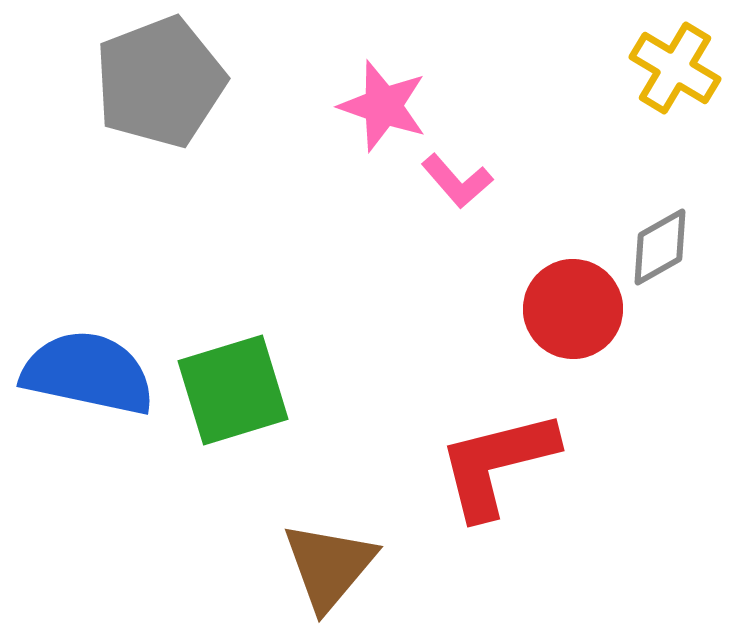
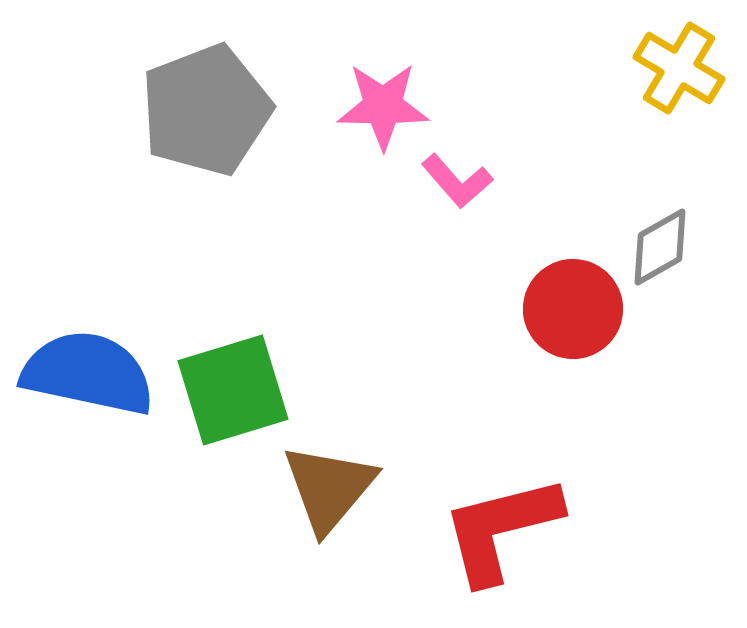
yellow cross: moved 4 px right
gray pentagon: moved 46 px right, 28 px down
pink star: rotated 18 degrees counterclockwise
red L-shape: moved 4 px right, 65 px down
brown triangle: moved 78 px up
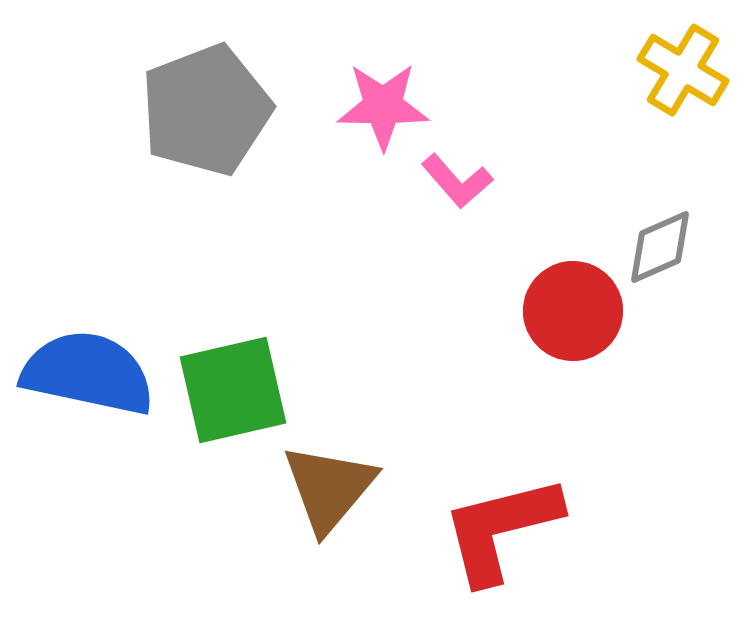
yellow cross: moved 4 px right, 2 px down
gray diamond: rotated 6 degrees clockwise
red circle: moved 2 px down
green square: rotated 4 degrees clockwise
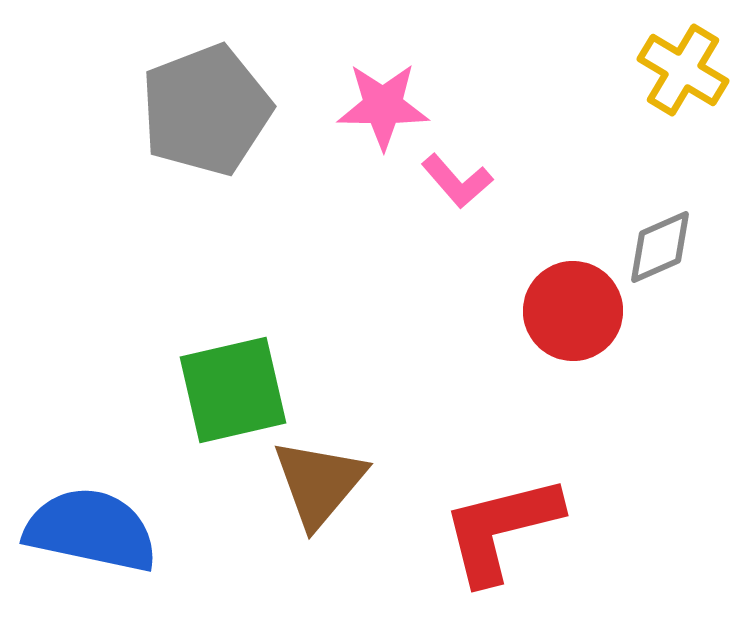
blue semicircle: moved 3 px right, 157 px down
brown triangle: moved 10 px left, 5 px up
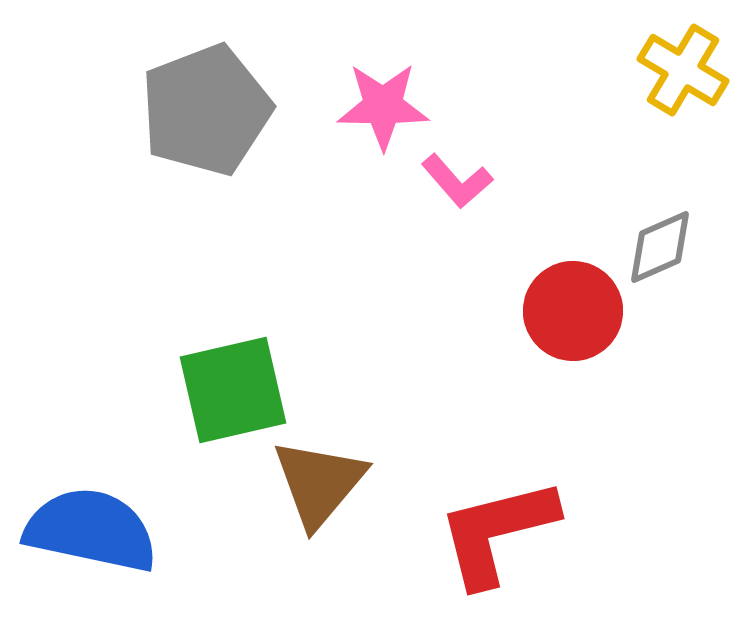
red L-shape: moved 4 px left, 3 px down
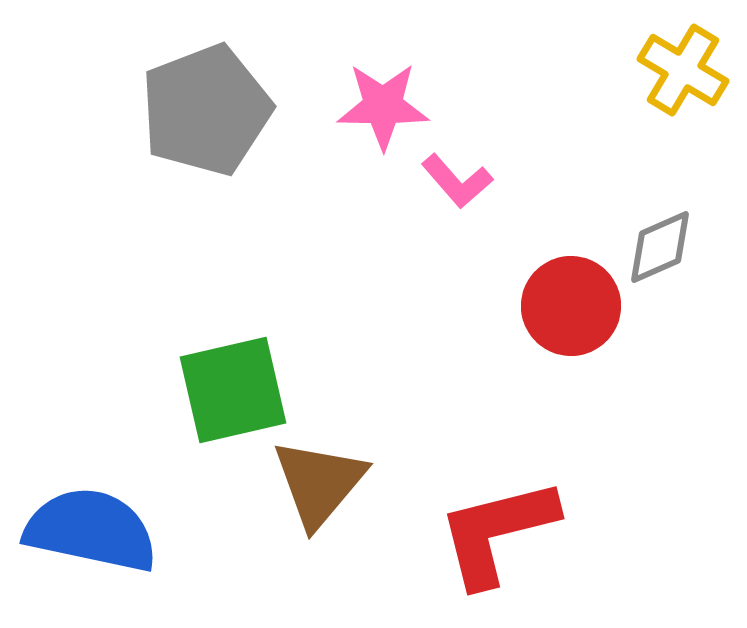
red circle: moved 2 px left, 5 px up
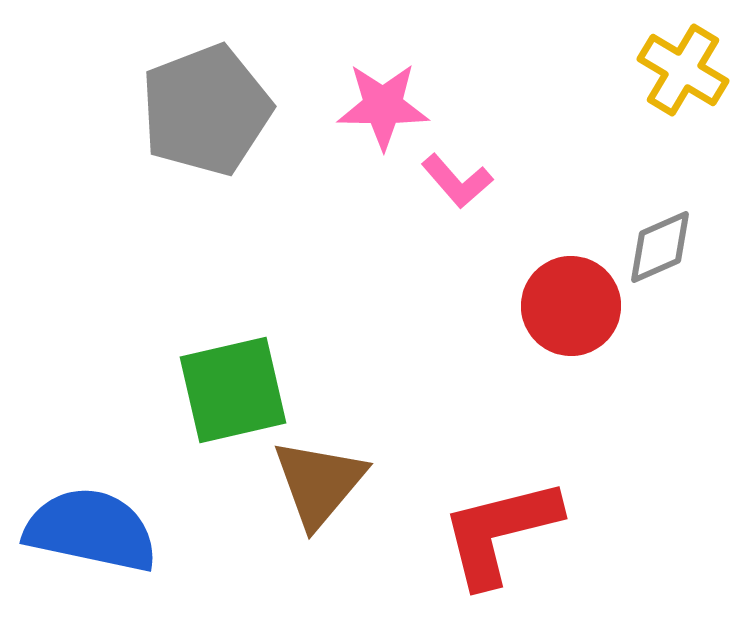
red L-shape: moved 3 px right
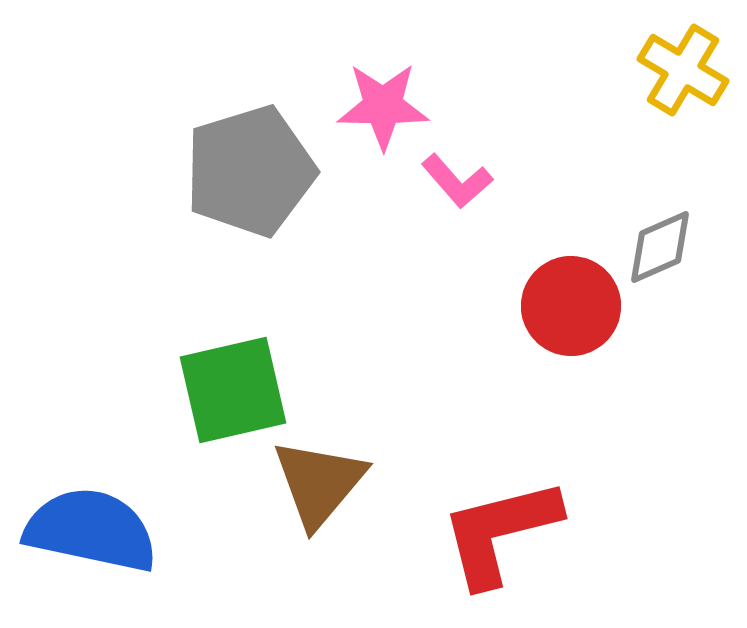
gray pentagon: moved 44 px right, 61 px down; rotated 4 degrees clockwise
